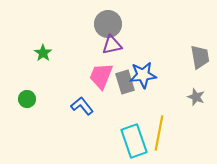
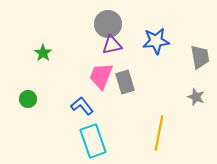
blue star: moved 13 px right, 34 px up
green circle: moved 1 px right
cyan rectangle: moved 41 px left
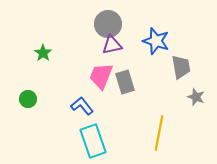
blue star: rotated 24 degrees clockwise
gray trapezoid: moved 19 px left, 10 px down
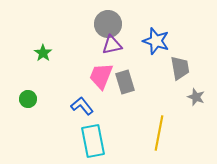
gray trapezoid: moved 1 px left, 1 px down
cyan rectangle: rotated 8 degrees clockwise
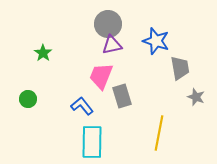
gray rectangle: moved 3 px left, 14 px down
cyan rectangle: moved 1 px left, 1 px down; rotated 12 degrees clockwise
